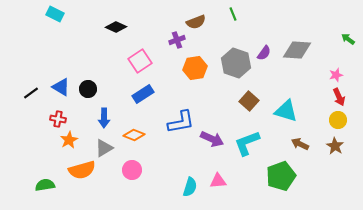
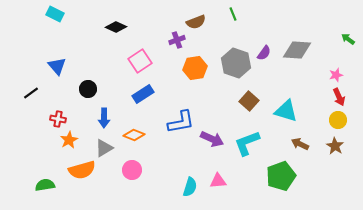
blue triangle: moved 4 px left, 21 px up; rotated 18 degrees clockwise
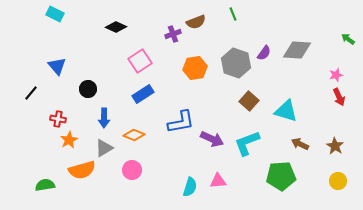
purple cross: moved 4 px left, 6 px up
black line: rotated 14 degrees counterclockwise
yellow circle: moved 61 px down
green pentagon: rotated 16 degrees clockwise
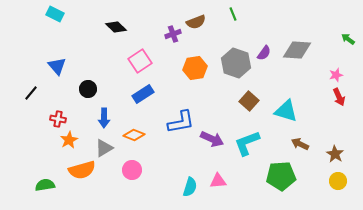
black diamond: rotated 20 degrees clockwise
brown star: moved 8 px down
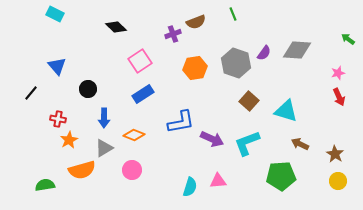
pink star: moved 2 px right, 2 px up
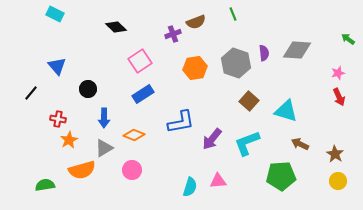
purple semicircle: rotated 42 degrees counterclockwise
purple arrow: rotated 105 degrees clockwise
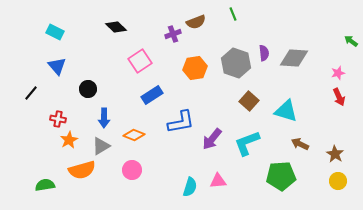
cyan rectangle: moved 18 px down
green arrow: moved 3 px right, 2 px down
gray diamond: moved 3 px left, 8 px down
blue rectangle: moved 9 px right, 1 px down
gray triangle: moved 3 px left, 2 px up
